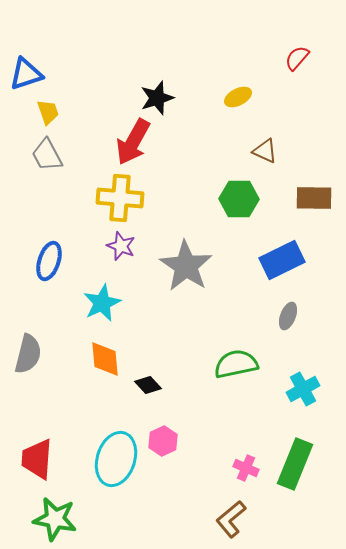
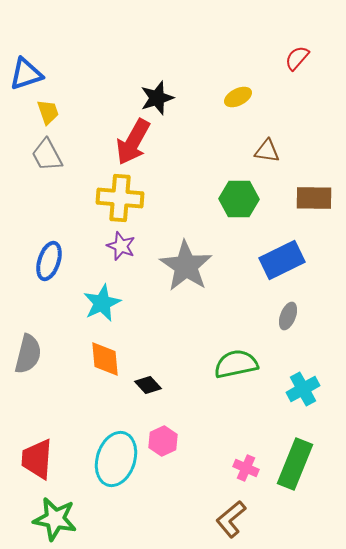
brown triangle: moved 2 px right; rotated 16 degrees counterclockwise
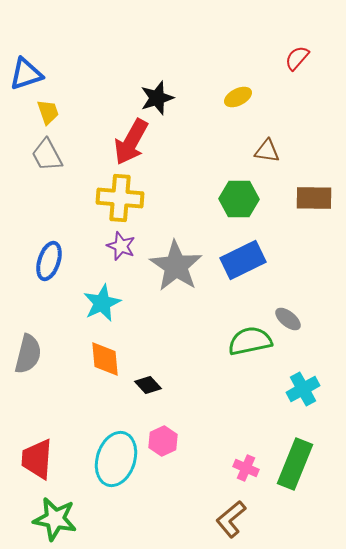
red arrow: moved 2 px left
blue rectangle: moved 39 px left
gray star: moved 10 px left
gray ellipse: moved 3 px down; rotated 72 degrees counterclockwise
green semicircle: moved 14 px right, 23 px up
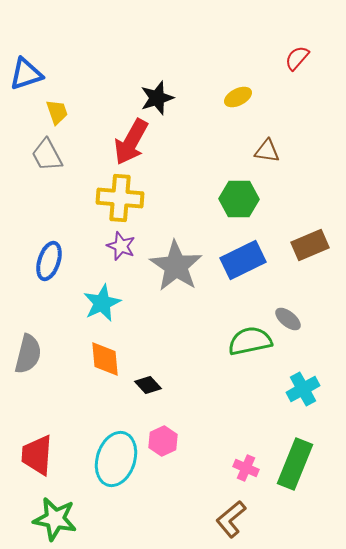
yellow trapezoid: moved 9 px right
brown rectangle: moved 4 px left, 47 px down; rotated 24 degrees counterclockwise
red trapezoid: moved 4 px up
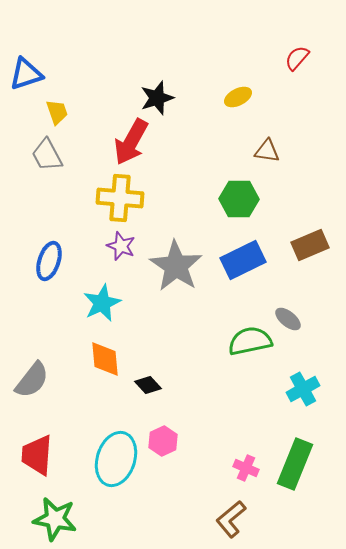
gray semicircle: moved 4 px right, 26 px down; rotated 24 degrees clockwise
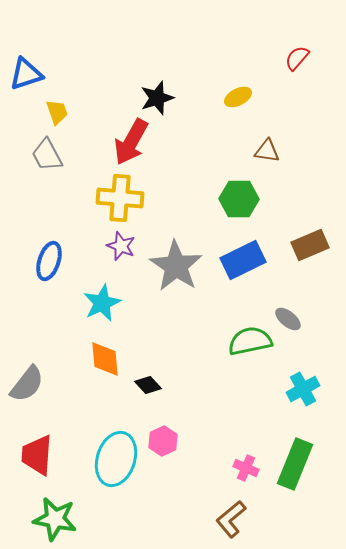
gray semicircle: moved 5 px left, 4 px down
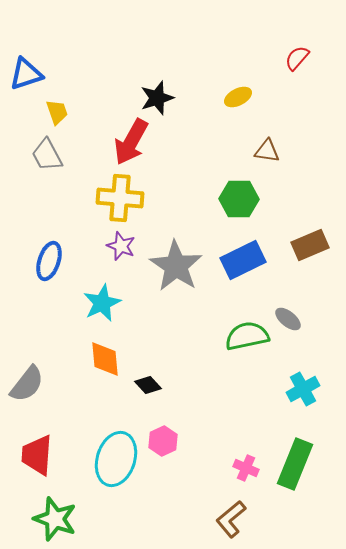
green semicircle: moved 3 px left, 5 px up
green star: rotated 9 degrees clockwise
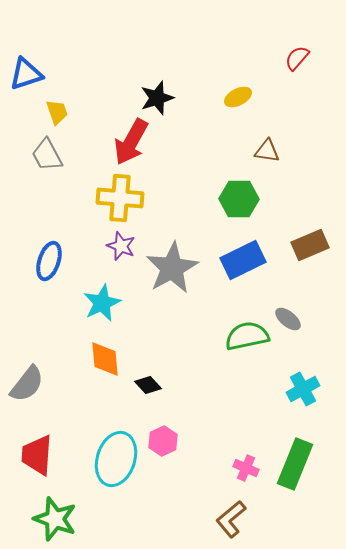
gray star: moved 4 px left, 2 px down; rotated 10 degrees clockwise
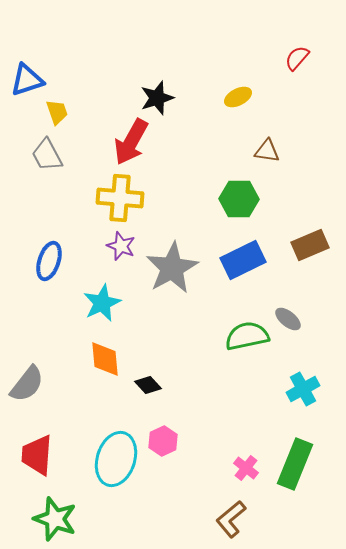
blue triangle: moved 1 px right, 6 px down
pink cross: rotated 15 degrees clockwise
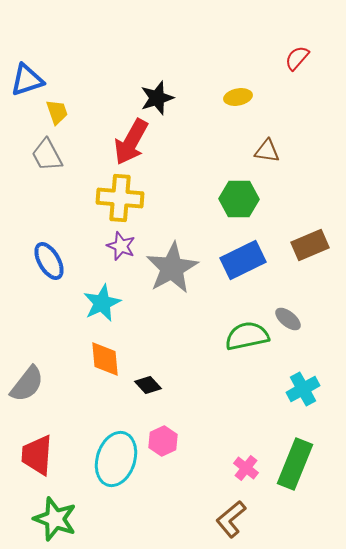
yellow ellipse: rotated 16 degrees clockwise
blue ellipse: rotated 48 degrees counterclockwise
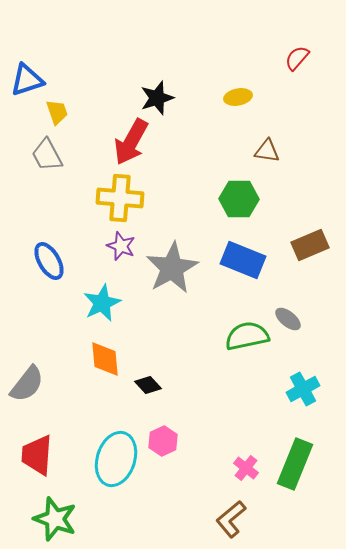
blue rectangle: rotated 48 degrees clockwise
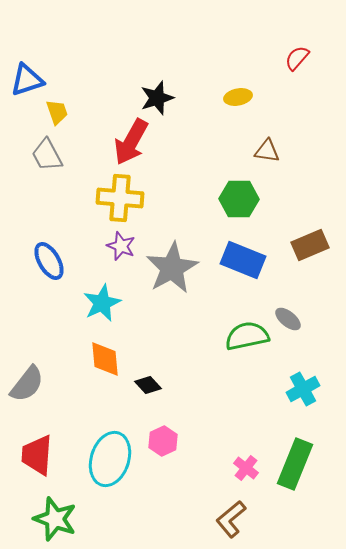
cyan ellipse: moved 6 px left
